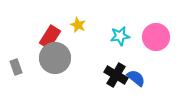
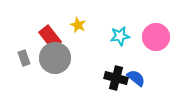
red rectangle: rotated 70 degrees counterclockwise
gray rectangle: moved 8 px right, 9 px up
black cross: moved 3 px down; rotated 15 degrees counterclockwise
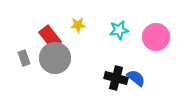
yellow star: rotated 28 degrees counterclockwise
cyan star: moved 1 px left, 6 px up
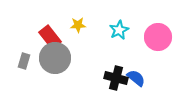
cyan star: rotated 18 degrees counterclockwise
pink circle: moved 2 px right
gray rectangle: moved 3 px down; rotated 35 degrees clockwise
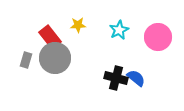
gray rectangle: moved 2 px right, 1 px up
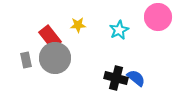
pink circle: moved 20 px up
gray rectangle: rotated 28 degrees counterclockwise
